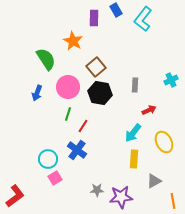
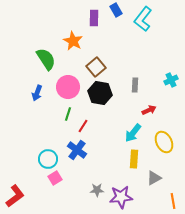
gray triangle: moved 3 px up
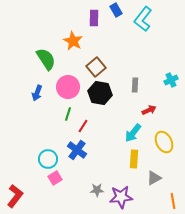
red L-shape: rotated 15 degrees counterclockwise
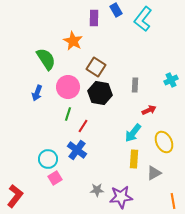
brown square: rotated 18 degrees counterclockwise
gray triangle: moved 5 px up
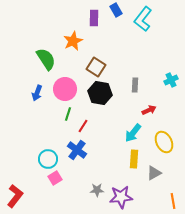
orange star: rotated 18 degrees clockwise
pink circle: moved 3 px left, 2 px down
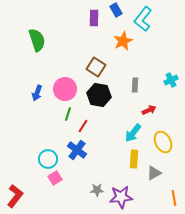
orange star: moved 50 px right
green semicircle: moved 9 px left, 19 px up; rotated 15 degrees clockwise
black hexagon: moved 1 px left, 2 px down
yellow ellipse: moved 1 px left
orange line: moved 1 px right, 3 px up
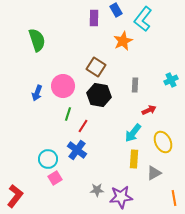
pink circle: moved 2 px left, 3 px up
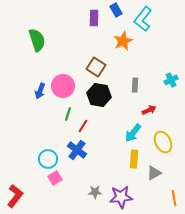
blue arrow: moved 3 px right, 2 px up
gray star: moved 2 px left, 2 px down
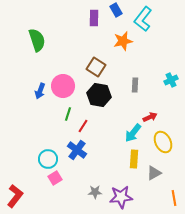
orange star: rotated 12 degrees clockwise
red arrow: moved 1 px right, 7 px down
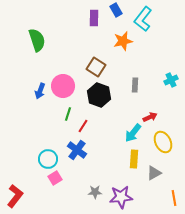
black hexagon: rotated 10 degrees clockwise
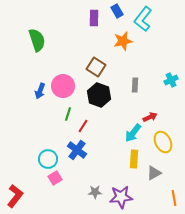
blue rectangle: moved 1 px right, 1 px down
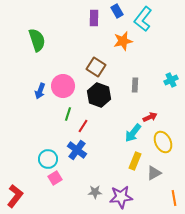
yellow rectangle: moved 1 px right, 2 px down; rotated 18 degrees clockwise
